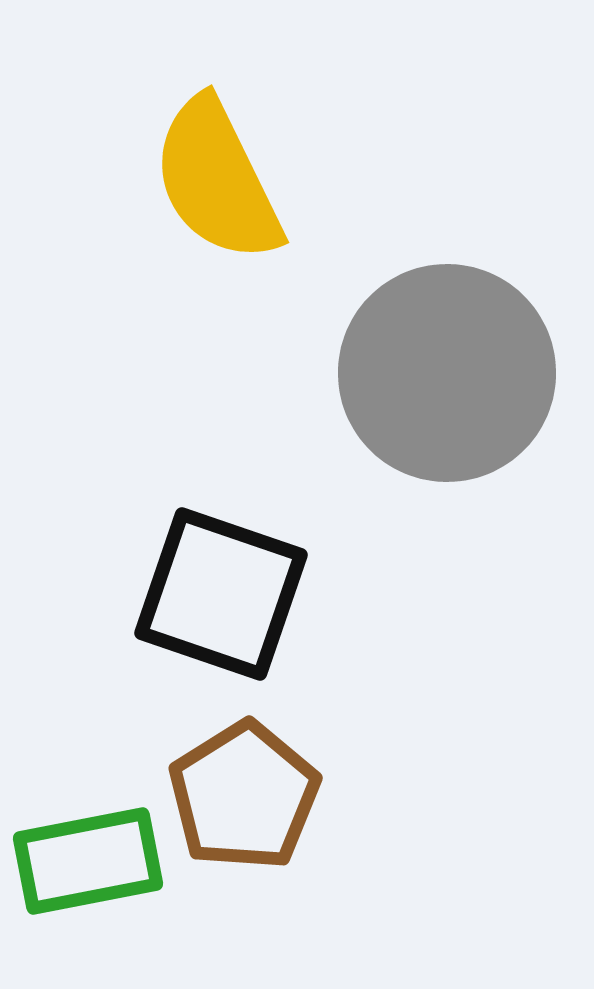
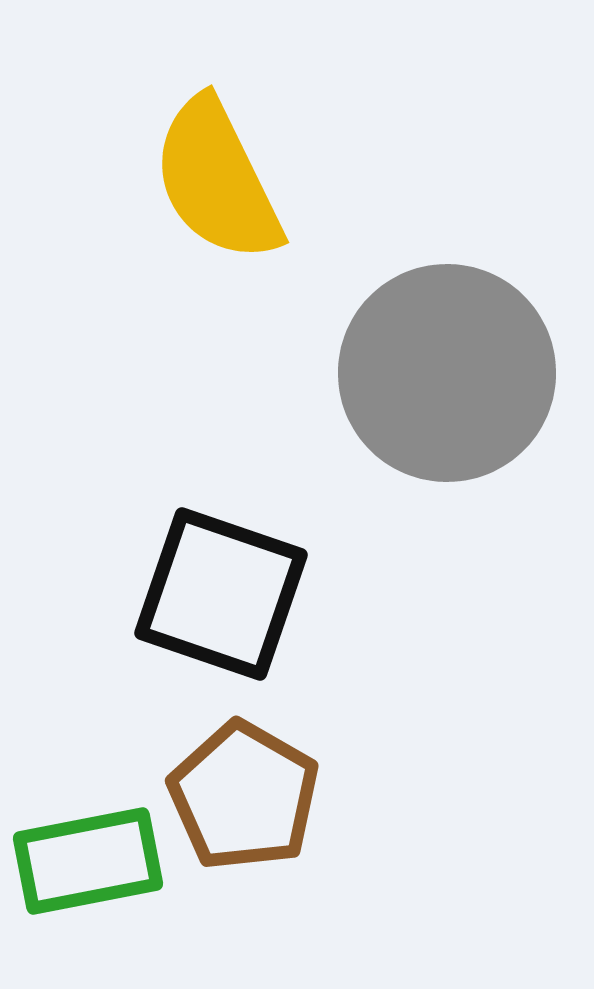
brown pentagon: rotated 10 degrees counterclockwise
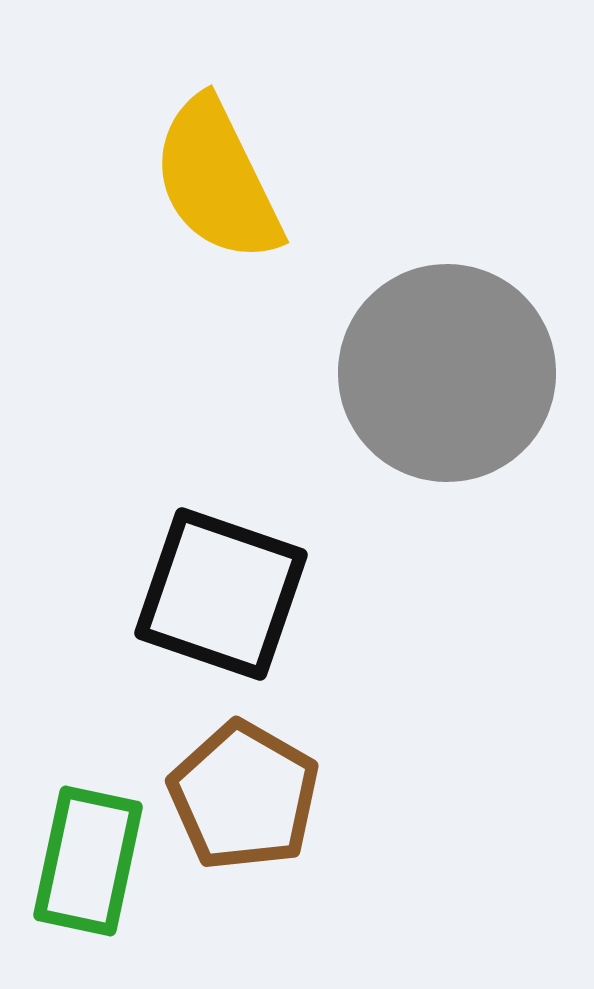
green rectangle: rotated 67 degrees counterclockwise
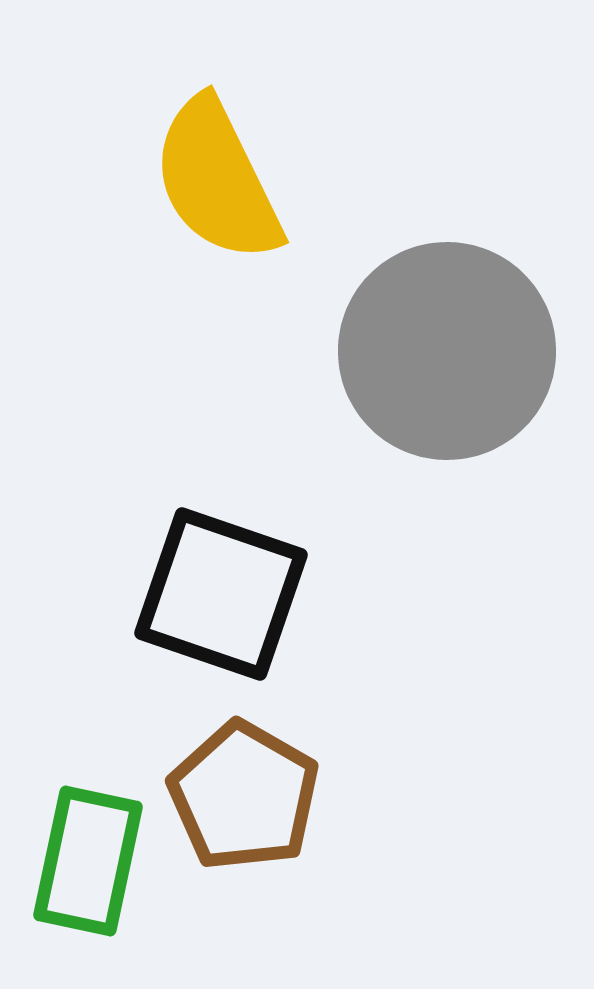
gray circle: moved 22 px up
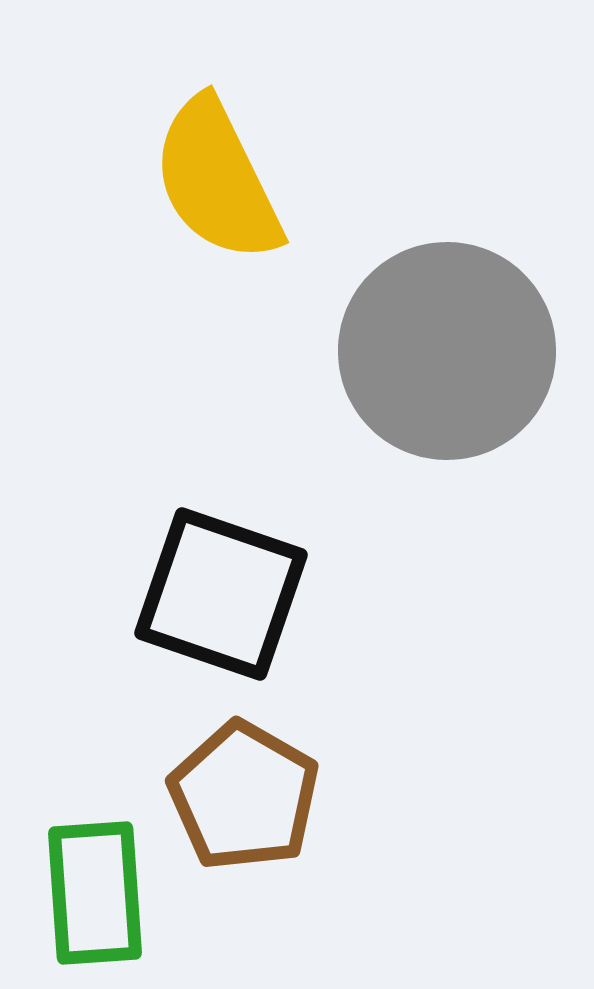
green rectangle: moved 7 px right, 32 px down; rotated 16 degrees counterclockwise
